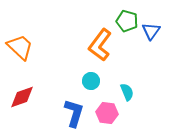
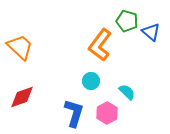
blue triangle: moved 1 px down; rotated 24 degrees counterclockwise
cyan semicircle: rotated 24 degrees counterclockwise
pink hexagon: rotated 25 degrees clockwise
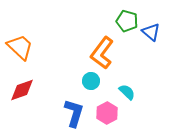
orange L-shape: moved 2 px right, 8 px down
red diamond: moved 7 px up
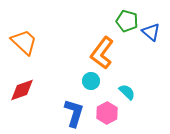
orange trapezoid: moved 4 px right, 5 px up
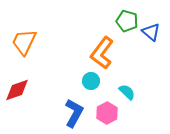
orange trapezoid: rotated 108 degrees counterclockwise
red diamond: moved 5 px left
blue L-shape: rotated 12 degrees clockwise
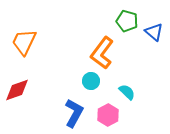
blue triangle: moved 3 px right
pink hexagon: moved 1 px right, 2 px down
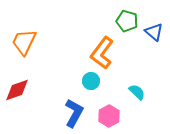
cyan semicircle: moved 10 px right
pink hexagon: moved 1 px right, 1 px down
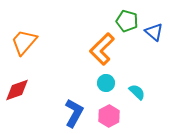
orange trapezoid: rotated 16 degrees clockwise
orange L-shape: moved 4 px up; rotated 8 degrees clockwise
cyan circle: moved 15 px right, 2 px down
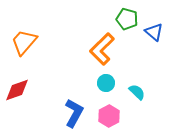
green pentagon: moved 2 px up
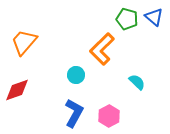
blue triangle: moved 15 px up
cyan circle: moved 30 px left, 8 px up
cyan semicircle: moved 10 px up
